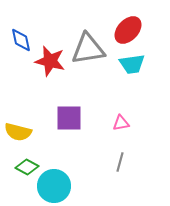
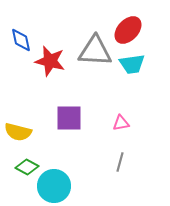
gray triangle: moved 7 px right, 2 px down; rotated 12 degrees clockwise
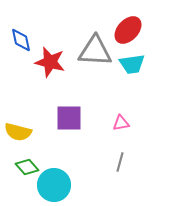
red star: moved 1 px down
green diamond: rotated 20 degrees clockwise
cyan circle: moved 1 px up
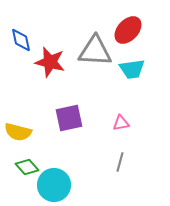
cyan trapezoid: moved 5 px down
purple square: rotated 12 degrees counterclockwise
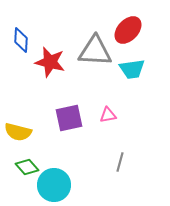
blue diamond: rotated 15 degrees clockwise
pink triangle: moved 13 px left, 8 px up
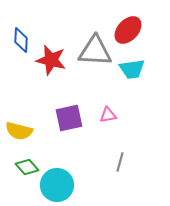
red star: moved 1 px right, 2 px up
yellow semicircle: moved 1 px right, 1 px up
cyan circle: moved 3 px right
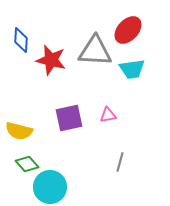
green diamond: moved 3 px up
cyan circle: moved 7 px left, 2 px down
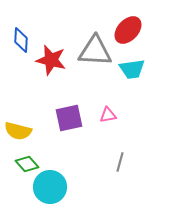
yellow semicircle: moved 1 px left
